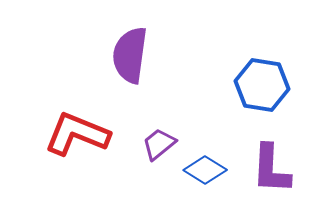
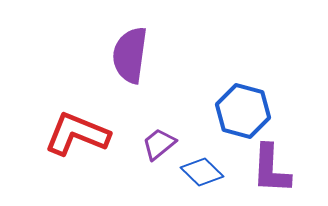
blue hexagon: moved 19 px left, 26 px down; rotated 6 degrees clockwise
blue diamond: moved 3 px left, 2 px down; rotated 12 degrees clockwise
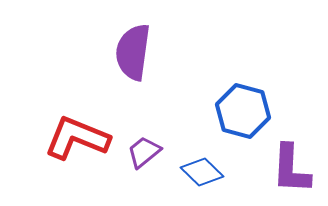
purple semicircle: moved 3 px right, 3 px up
red L-shape: moved 4 px down
purple trapezoid: moved 15 px left, 8 px down
purple L-shape: moved 20 px right
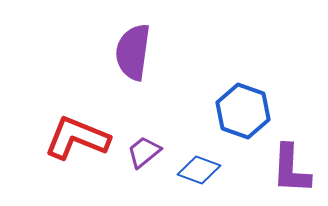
blue hexagon: rotated 4 degrees clockwise
blue diamond: moved 3 px left, 2 px up; rotated 24 degrees counterclockwise
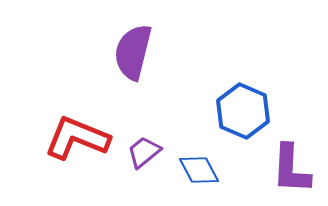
purple semicircle: rotated 6 degrees clockwise
blue hexagon: rotated 4 degrees clockwise
blue diamond: rotated 42 degrees clockwise
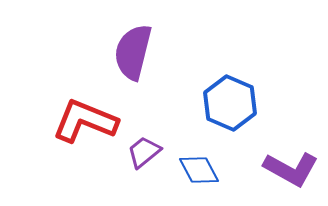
blue hexagon: moved 13 px left, 8 px up
red L-shape: moved 8 px right, 17 px up
purple L-shape: rotated 64 degrees counterclockwise
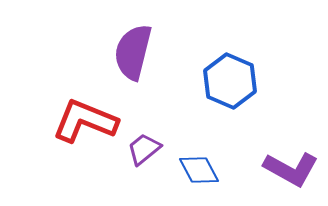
blue hexagon: moved 22 px up
purple trapezoid: moved 3 px up
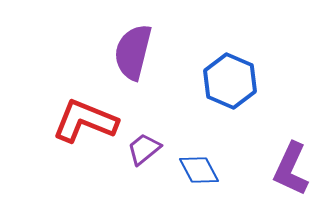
purple L-shape: rotated 86 degrees clockwise
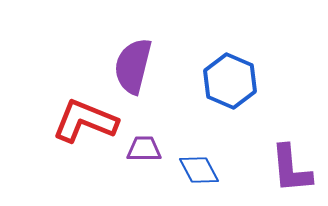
purple semicircle: moved 14 px down
purple trapezoid: rotated 39 degrees clockwise
purple L-shape: rotated 30 degrees counterclockwise
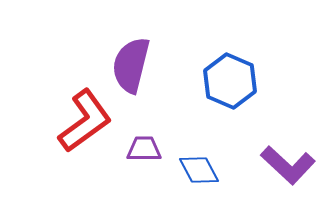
purple semicircle: moved 2 px left, 1 px up
red L-shape: rotated 122 degrees clockwise
purple L-shape: moved 3 px left, 4 px up; rotated 42 degrees counterclockwise
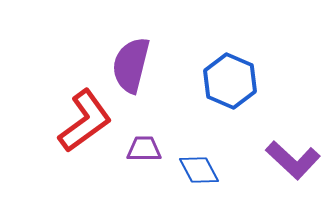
purple L-shape: moved 5 px right, 5 px up
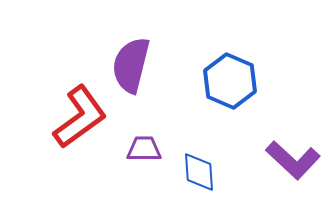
red L-shape: moved 5 px left, 4 px up
blue diamond: moved 2 px down; rotated 24 degrees clockwise
